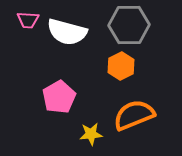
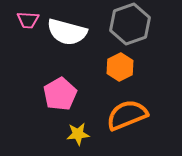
gray hexagon: moved 1 px right, 1 px up; rotated 18 degrees counterclockwise
orange hexagon: moved 1 px left, 1 px down
pink pentagon: moved 1 px right, 3 px up
orange semicircle: moved 7 px left
yellow star: moved 13 px left
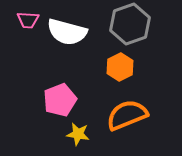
pink pentagon: moved 6 px down; rotated 8 degrees clockwise
yellow star: rotated 15 degrees clockwise
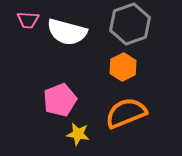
orange hexagon: moved 3 px right
orange semicircle: moved 1 px left, 2 px up
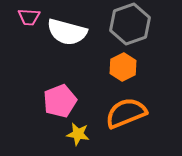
pink trapezoid: moved 1 px right, 3 px up
pink pentagon: moved 1 px down
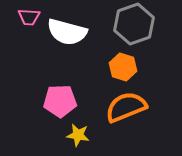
gray hexagon: moved 4 px right
orange hexagon: rotated 16 degrees counterclockwise
pink pentagon: rotated 20 degrees clockwise
orange semicircle: moved 6 px up
yellow star: moved 1 px down
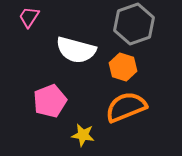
pink trapezoid: rotated 120 degrees clockwise
white semicircle: moved 9 px right, 18 px down
pink pentagon: moved 10 px left; rotated 20 degrees counterclockwise
yellow star: moved 5 px right
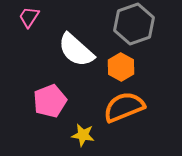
white semicircle: rotated 27 degrees clockwise
orange hexagon: moved 2 px left; rotated 12 degrees clockwise
orange semicircle: moved 2 px left
